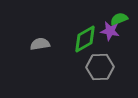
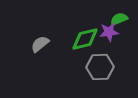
purple star: moved 1 px left, 1 px down; rotated 18 degrees counterclockwise
green diamond: rotated 16 degrees clockwise
gray semicircle: rotated 30 degrees counterclockwise
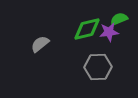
green diamond: moved 2 px right, 10 px up
gray hexagon: moved 2 px left
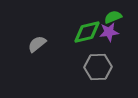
green semicircle: moved 6 px left, 2 px up
green diamond: moved 3 px down
gray semicircle: moved 3 px left
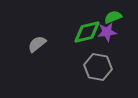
purple star: moved 2 px left
gray hexagon: rotated 12 degrees clockwise
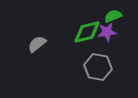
green semicircle: moved 1 px up
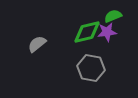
gray hexagon: moved 7 px left, 1 px down
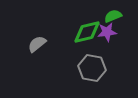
gray hexagon: moved 1 px right
